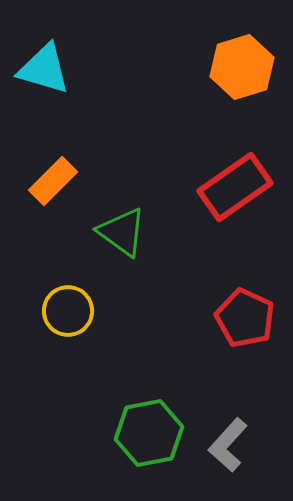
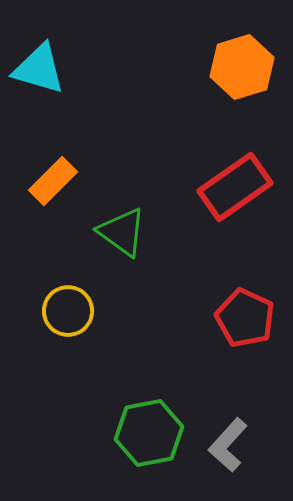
cyan triangle: moved 5 px left
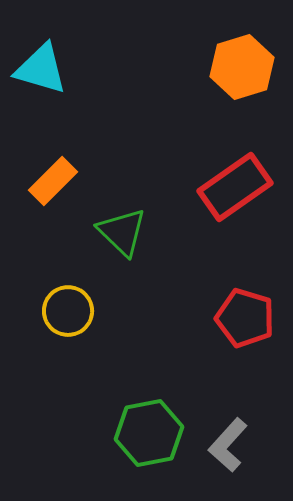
cyan triangle: moved 2 px right
green triangle: rotated 8 degrees clockwise
red pentagon: rotated 8 degrees counterclockwise
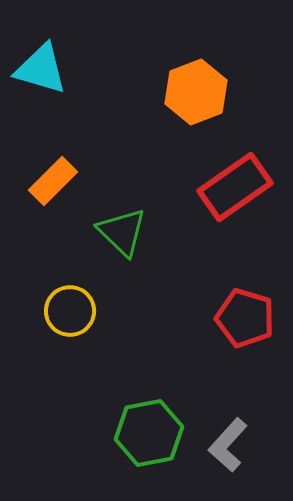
orange hexagon: moved 46 px left, 25 px down; rotated 4 degrees counterclockwise
yellow circle: moved 2 px right
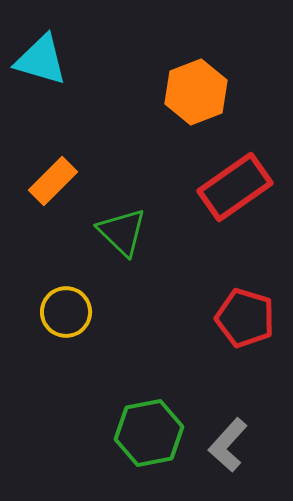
cyan triangle: moved 9 px up
yellow circle: moved 4 px left, 1 px down
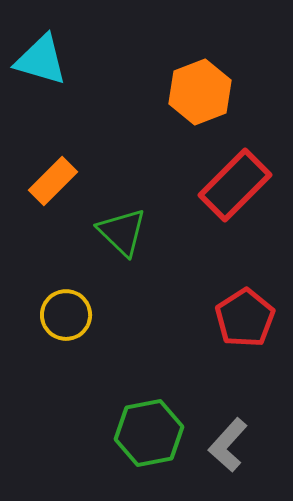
orange hexagon: moved 4 px right
red rectangle: moved 2 px up; rotated 10 degrees counterclockwise
yellow circle: moved 3 px down
red pentagon: rotated 22 degrees clockwise
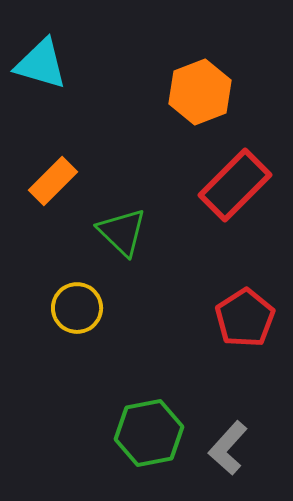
cyan triangle: moved 4 px down
yellow circle: moved 11 px right, 7 px up
gray L-shape: moved 3 px down
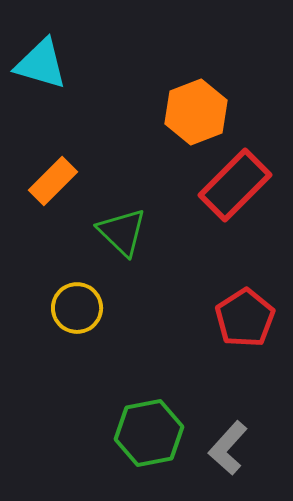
orange hexagon: moved 4 px left, 20 px down
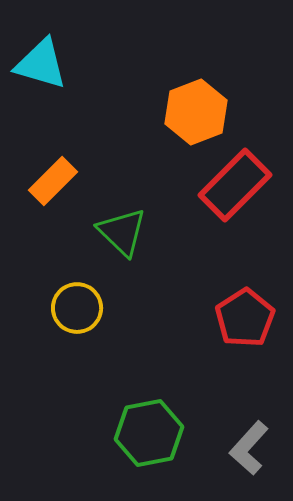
gray L-shape: moved 21 px right
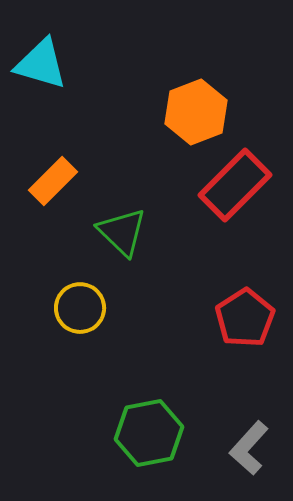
yellow circle: moved 3 px right
